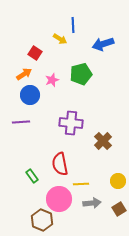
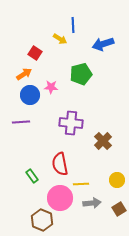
pink star: moved 1 px left, 7 px down; rotated 24 degrees clockwise
yellow circle: moved 1 px left, 1 px up
pink circle: moved 1 px right, 1 px up
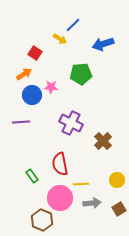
blue line: rotated 49 degrees clockwise
green pentagon: rotated 10 degrees clockwise
blue circle: moved 2 px right
purple cross: rotated 20 degrees clockwise
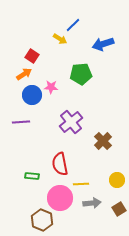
red square: moved 3 px left, 3 px down
purple cross: moved 1 px up; rotated 25 degrees clockwise
green rectangle: rotated 48 degrees counterclockwise
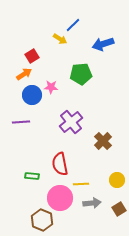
red square: rotated 24 degrees clockwise
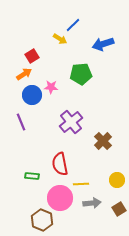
purple line: rotated 72 degrees clockwise
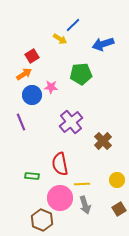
yellow line: moved 1 px right
gray arrow: moved 7 px left, 2 px down; rotated 78 degrees clockwise
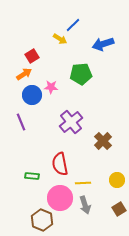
yellow line: moved 1 px right, 1 px up
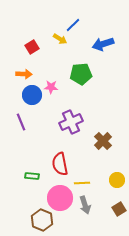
red square: moved 9 px up
orange arrow: rotated 35 degrees clockwise
purple cross: rotated 15 degrees clockwise
yellow line: moved 1 px left
